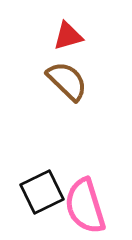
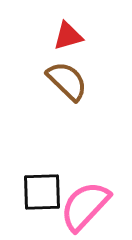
black square: rotated 24 degrees clockwise
pink semicircle: rotated 60 degrees clockwise
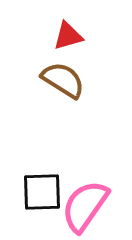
brown semicircle: moved 4 px left, 1 px up; rotated 12 degrees counterclockwise
pink semicircle: rotated 8 degrees counterclockwise
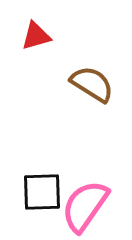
red triangle: moved 32 px left
brown semicircle: moved 29 px right, 4 px down
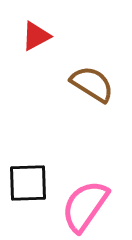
red triangle: rotated 12 degrees counterclockwise
black square: moved 14 px left, 9 px up
